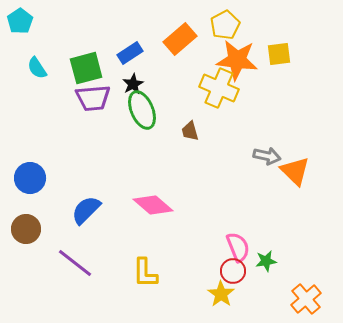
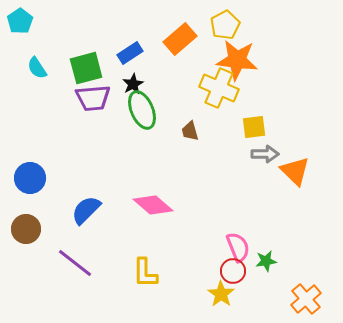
yellow square: moved 25 px left, 73 px down
gray arrow: moved 2 px left, 2 px up; rotated 12 degrees counterclockwise
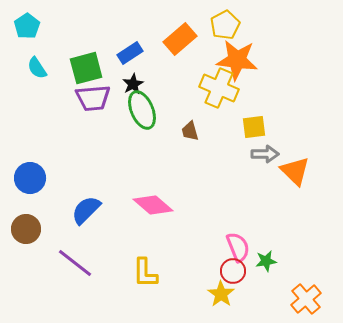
cyan pentagon: moved 7 px right, 5 px down
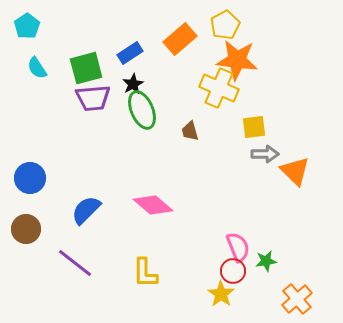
orange cross: moved 9 px left
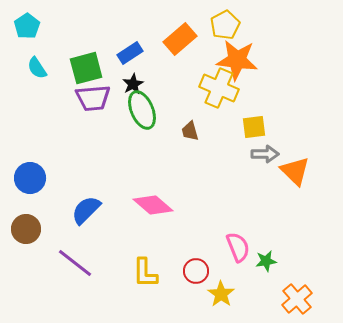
red circle: moved 37 px left
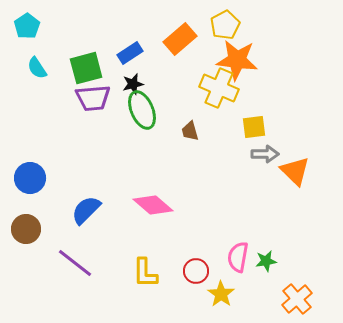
black star: rotated 15 degrees clockwise
pink semicircle: moved 10 px down; rotated 148 degrees counterclockwise
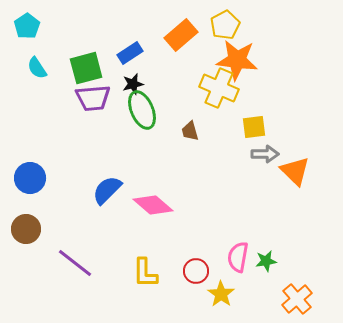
orange rectangle: moved 1 px right, 4 px up
blue semicircle: moved 21 px right, 20 px up
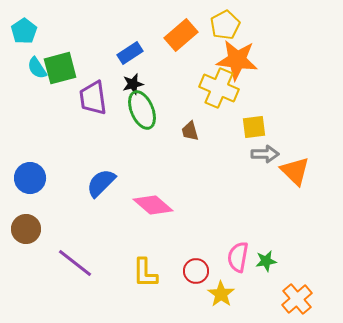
cyan pentagon: moved 3 px left, 5 px down
green square: moved 26 px left
purple trapezoid: rotated 87 degrees clockwise
blue semicircle: moved 6 px left, 7 px up
